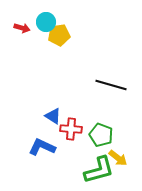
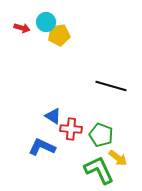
black line: moved 1 px down
green L-shape: rotated 100 degrees counterclockwise
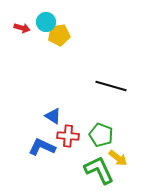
red cross: moved 3 px left, 7 px down
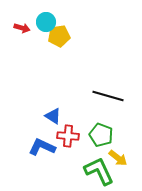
yellow pentagon: moved 1 px down
black line: moved 3 px left, 10 px down
green L-shape: moved 1 px down
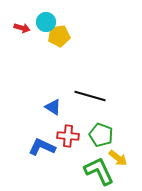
black line: moved 18 px left
blue triangle: moved 9 px up
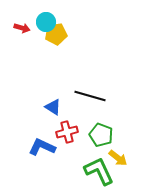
yellow pentagon: moved 3 px left, 2 px up
red cross: moved 1 px left, 4 px up; rotated 20 degrees counterclockwise
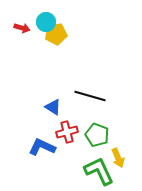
green pentagon: moved 4 px left
yellow arrow: rotated 30 degrees clockwise
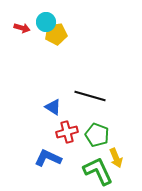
blue L-shape: moved 6 px right, 11 px down
yellow arrow: moved 2 px left
green L-shape: moved 1 px left
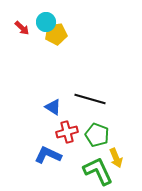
red arrow: rotated 28 degrees clockwise
black line: moved 3 px down
blue L-shape: moved 3 px up
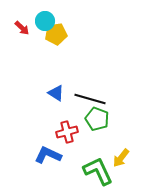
cyan circle: moved 1 px left, 1 px up
blue triangle: moved 3 px right, 14 px up
green pentagon: moved 16 px up
yellow arrow: moved 5 px right; rotated 60 degrees clockwise
